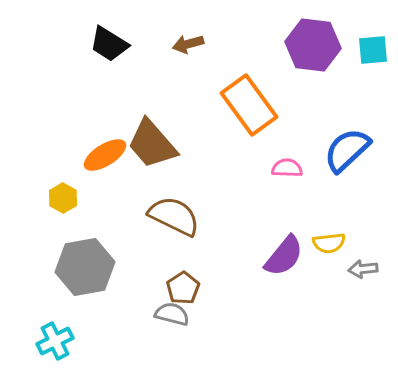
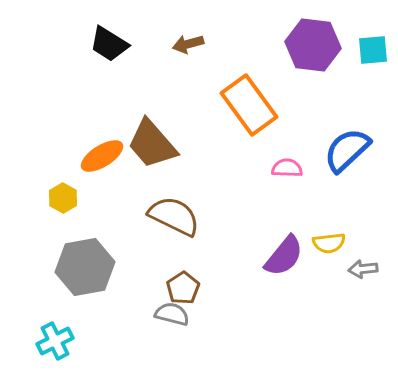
orange ellipse: moved 3 px left, 1 px down
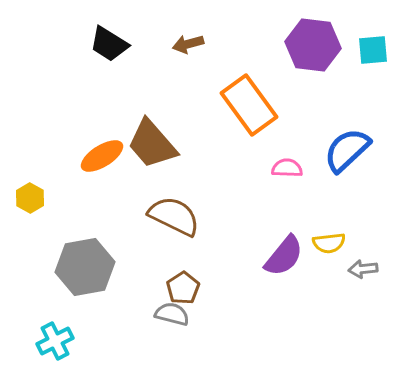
yellow hexagon: moved 33 px left
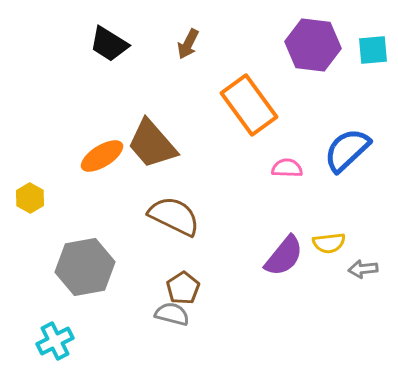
brown arrow: rotated 48 degrees counterclockwise
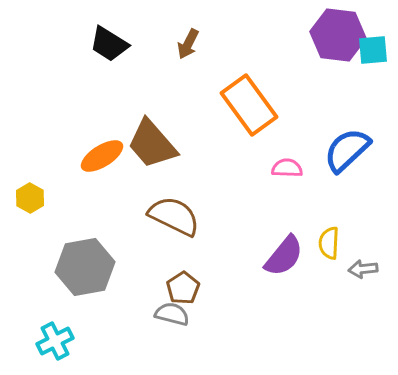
purple hexagon: moved 25 px right, 10 px up
yellow semicircle: rotated 100 degrees clockwise
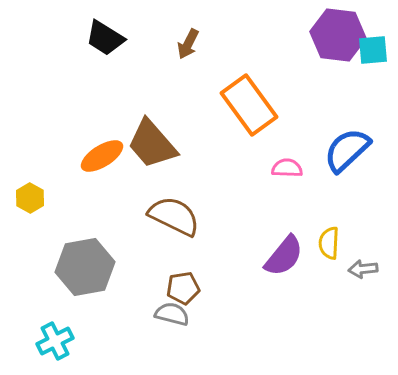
black trapezoid: moved 4 px left, 6 px up
brown pentagon: rotated 24 degrees clockwise
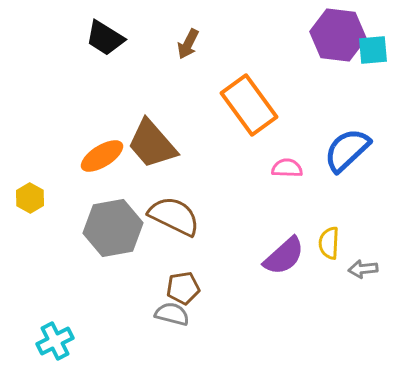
purple semicircle: rotated 9 degrees clockwise
gray hexagon: moved 28 px right, 39 px up
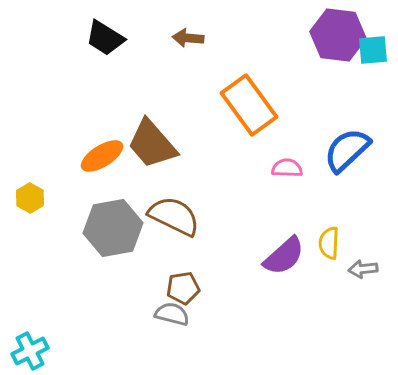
brown arrow: moved 6 px up; rotated 68 degrees clockwise
cyan cross: moved 25 px left, 10 px down
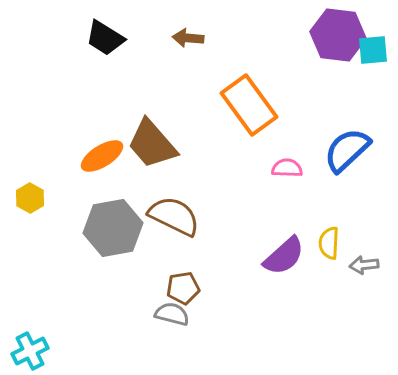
gray arrow: moved 1 px right, 4 px up
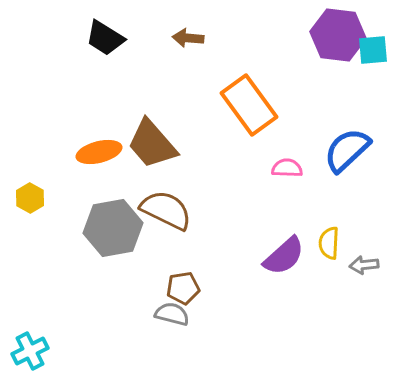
orange ellipse: moved 3 px left, 4 px up; rotated 18 degrees clockwise
brown semicircle: moved 8 px left, 6 px up
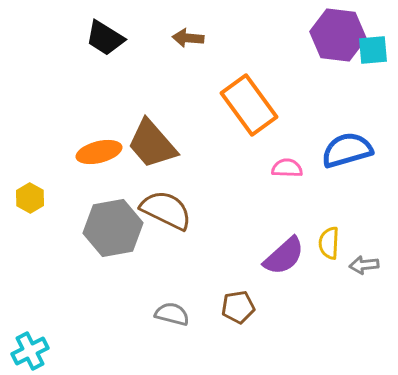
blue semicircle: rotated 27 degrees clockwise
brown pentagon: moved 55 px right, 19 px down
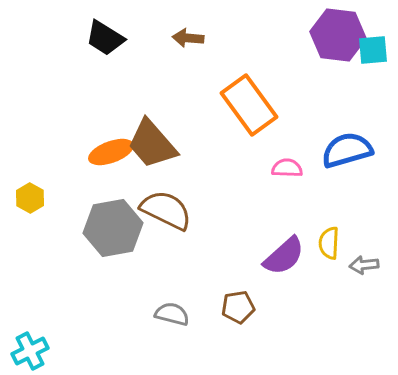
orange ellipse: moved 12 px right; rotated 6 degrees counterclockwise
